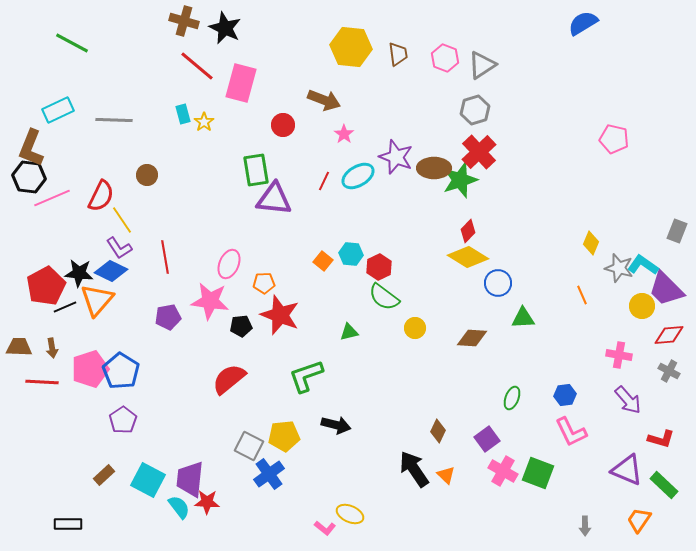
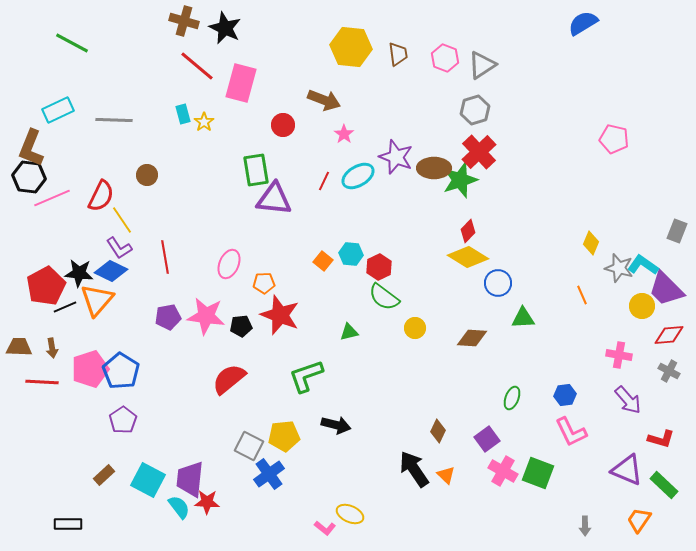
pink star at (210, 301): moved 4 px left, 15 px down
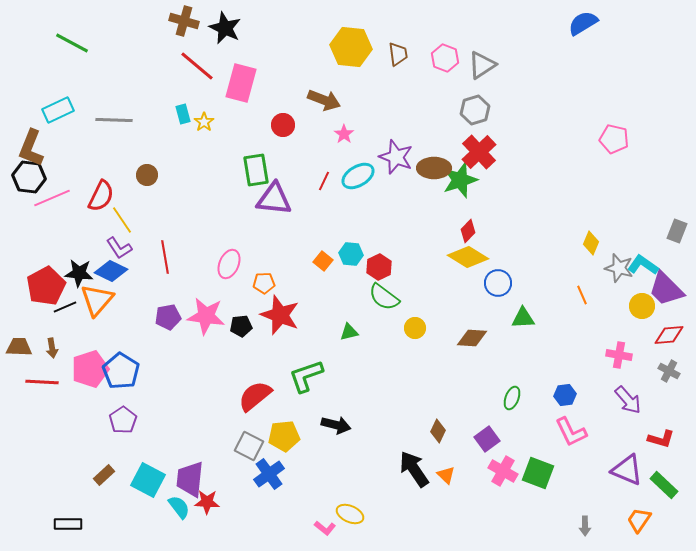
red semicircle at (229, 379): moved 26 px right, 17 px down
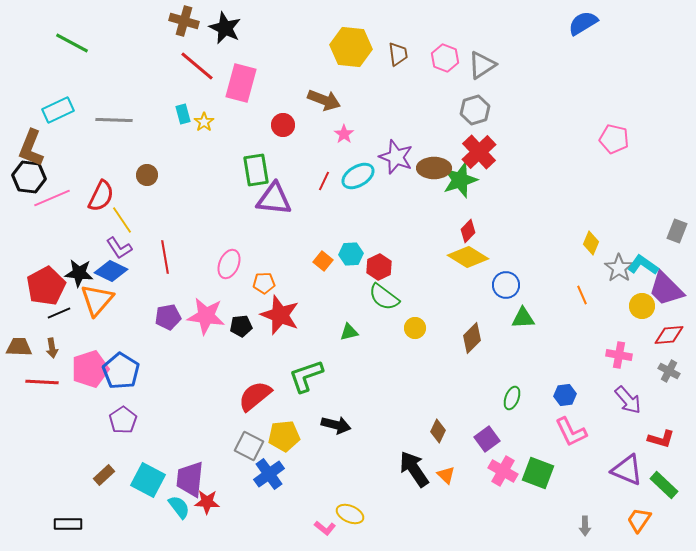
cyan hexagon at (351, 254): rotated 10 degrees counterclockwise
gray star at (619, 268): rotated 20 degrees clockwise
blue circle at (498, 283): moved 8 px right, 2 px down
black line at (65, 307): moved 6 px left, 6 px down
brown diamond at (472, 338): rotated 48 degrees counterclockwise
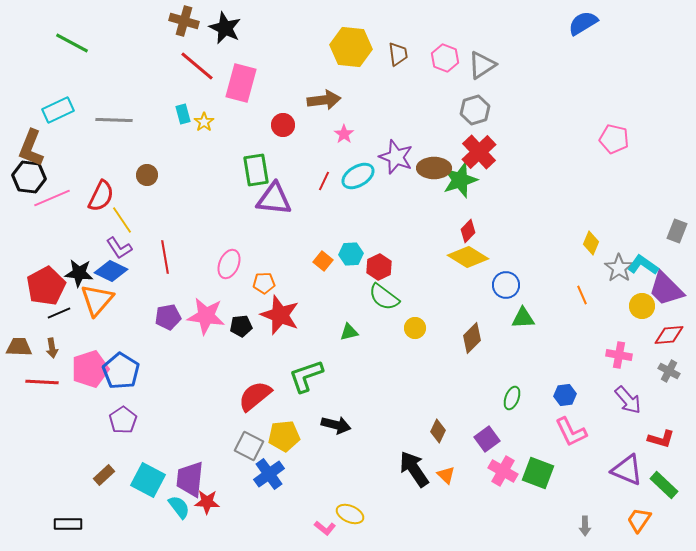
brown arrow at (324, 100): rotated 28 degrees counterclockwise
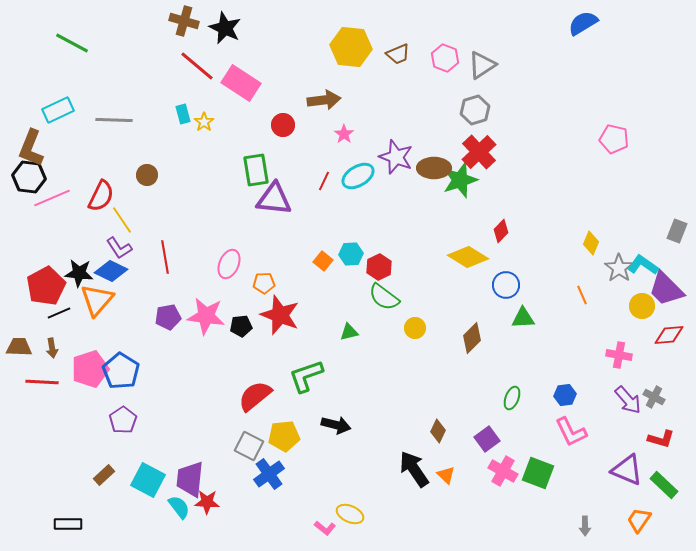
brown trapezoid at (398, 54): rotated 75 degrees clockwise
pink rectangle at (241, 83): rotated 72 degrees counterclockwise
red diamond at (468, 231): moved 33 px right
gray cross at (669, 371): moved 15 px left, 26 px down
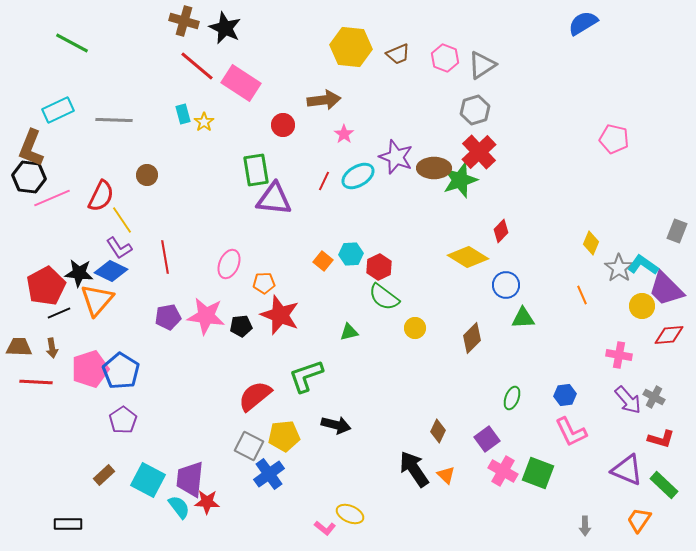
red line at (42, 382): moved 6 px left
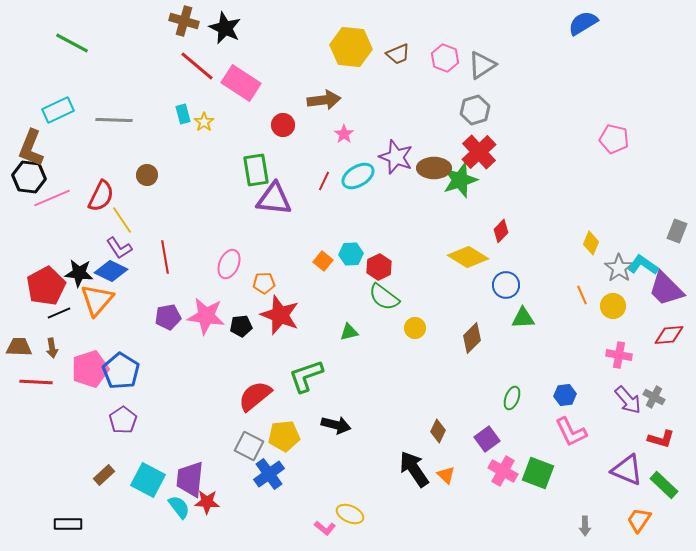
yellow circle at (642, 306): moved 29 px left
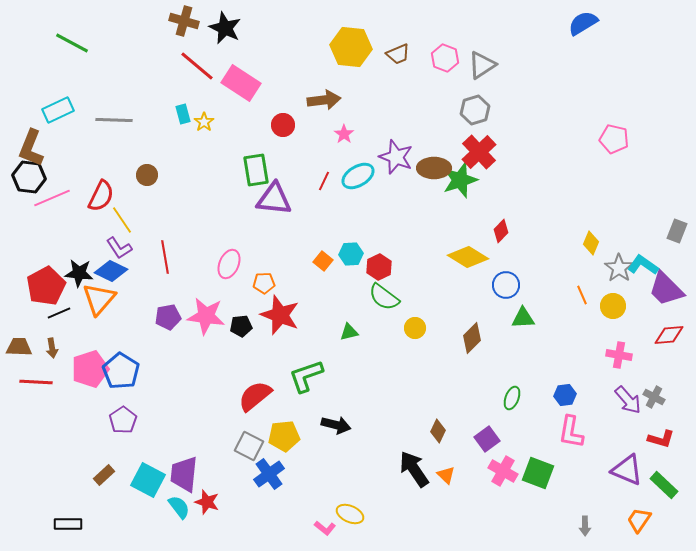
orange triangle at (97, 300): moved 2 px right, 1 px up
pink L-shape at (571, 432): rotated 36 degrees clockwise
purple trapezoid at (190, 479): moved 6 px left, 5 px up
red star at (207, 502): rotated 15 degrees clockwise
